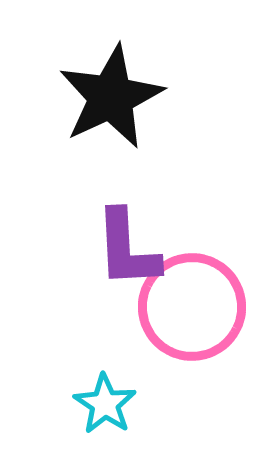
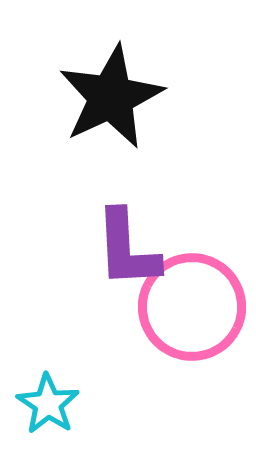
cyan star: moved 57 px left
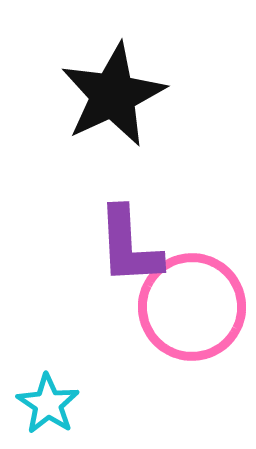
black star: moved 2 px right, 2 px up
purple L-shape: moved 2 px right, 3 px up
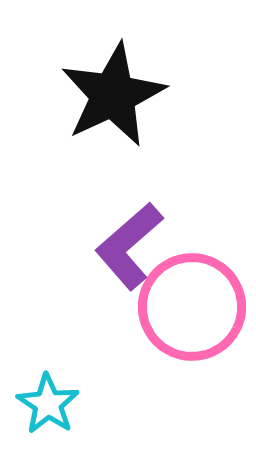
purple L-shape: rotated 52 degrees clockwise
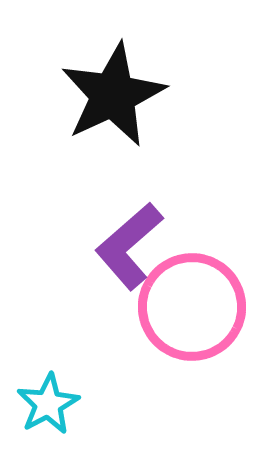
cyan star: rotated 10 degrees clockwise
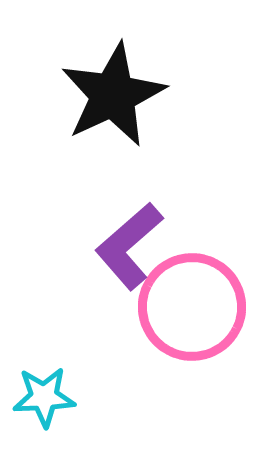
cyan star: moved 4 px left, 7 px up; rotated 26 degrees clockwise
